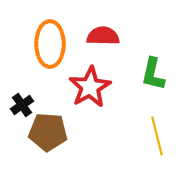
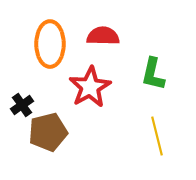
brown pentagon: rotated 18 degrees counterclockwise
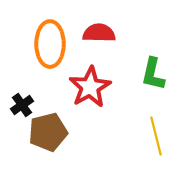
red semicircle: moved 4 px left, 3 px up
yellow line: moved 1 px left
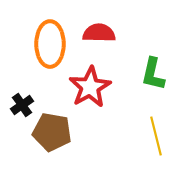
brown pentagon: moved 4 px right; rotated 24 degrees clockwise
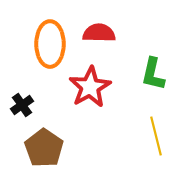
brown pentagon: moved 8 px left, 16 px down; rotated 24 degrees clockwise
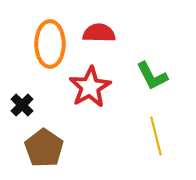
green L-shape: moved 1 px left, 2 px down; rotated 40 degrees counterclockwise
black cross: rotated 10 degrees counterclockwise
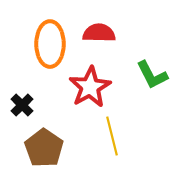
green L-shape: moved 1 px up
yellow line: moved 44 px left
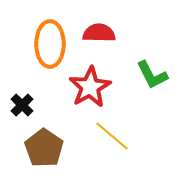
yellow line: rotated 36 degrees counterclockwise
